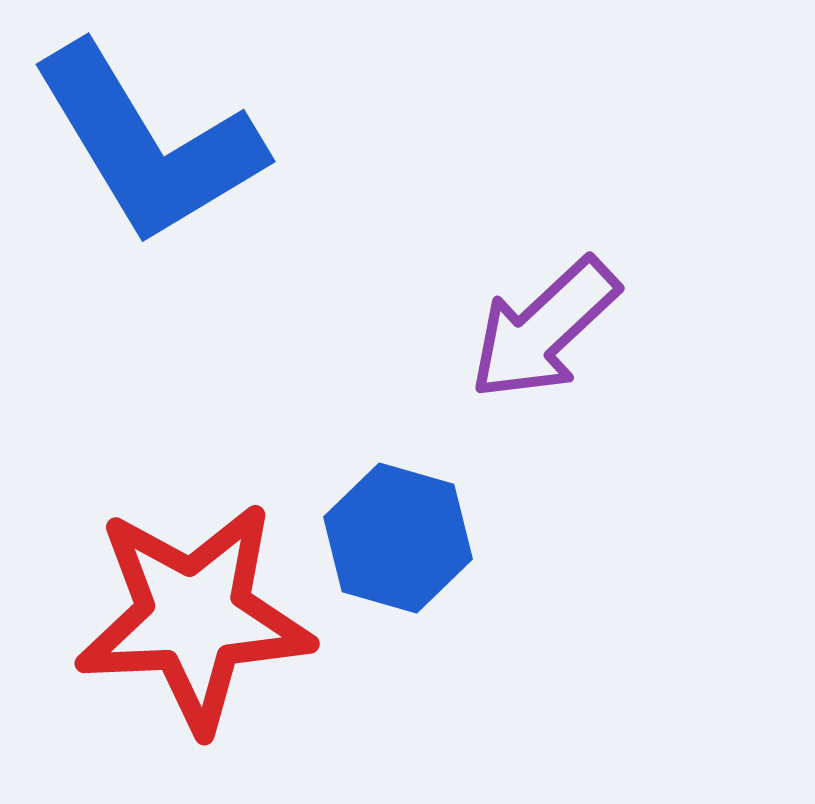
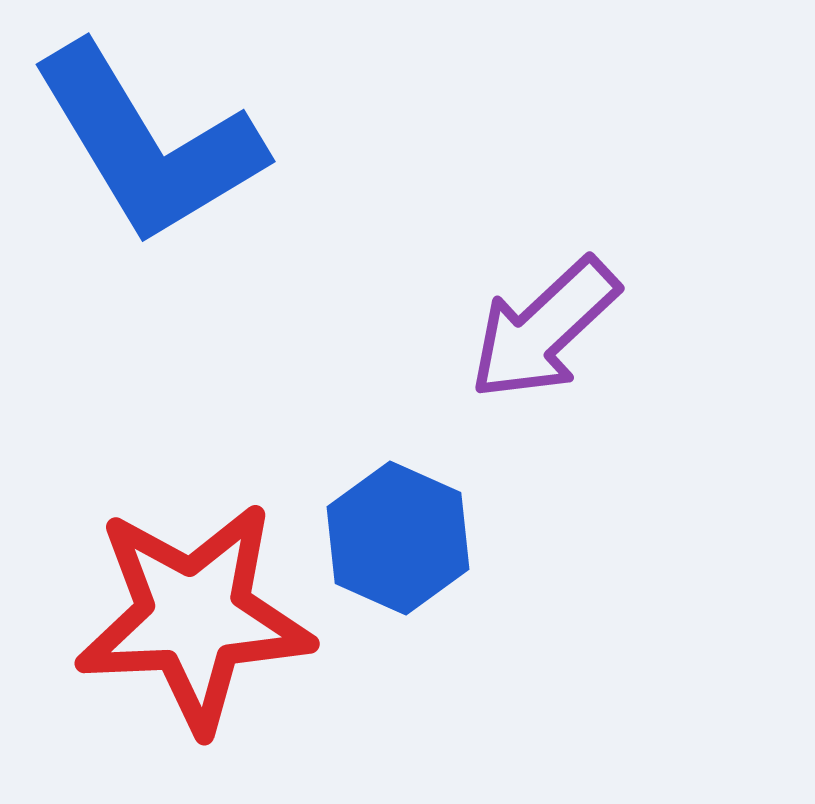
blue hexagon: rotated 8 degrees clockwise
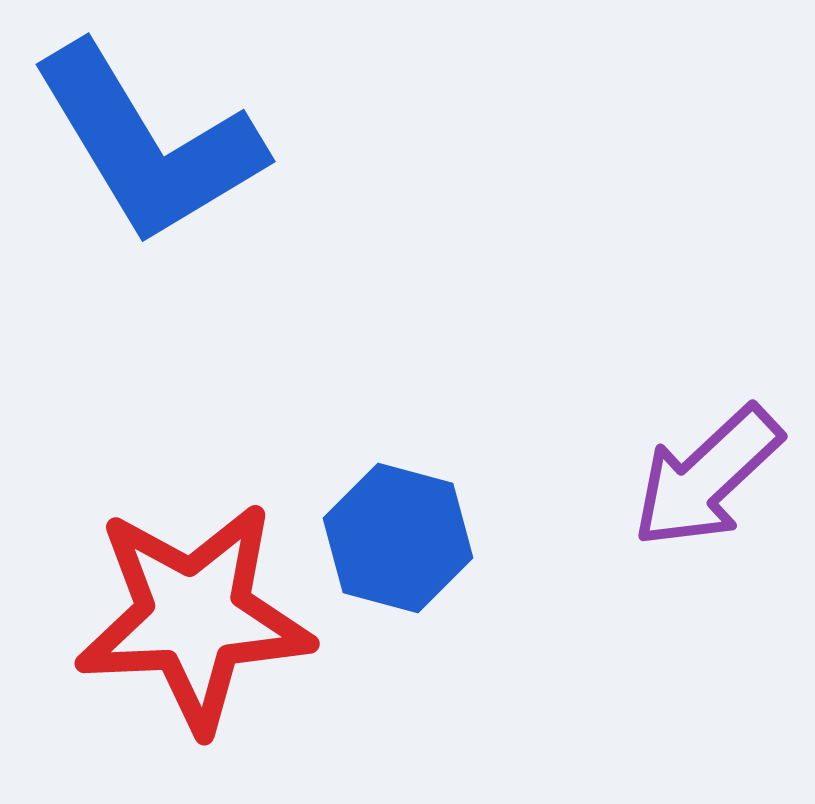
purple arrow: moved 163 px right, 148 px down
blue hexagon: rotated 9 degrees counterclockwise
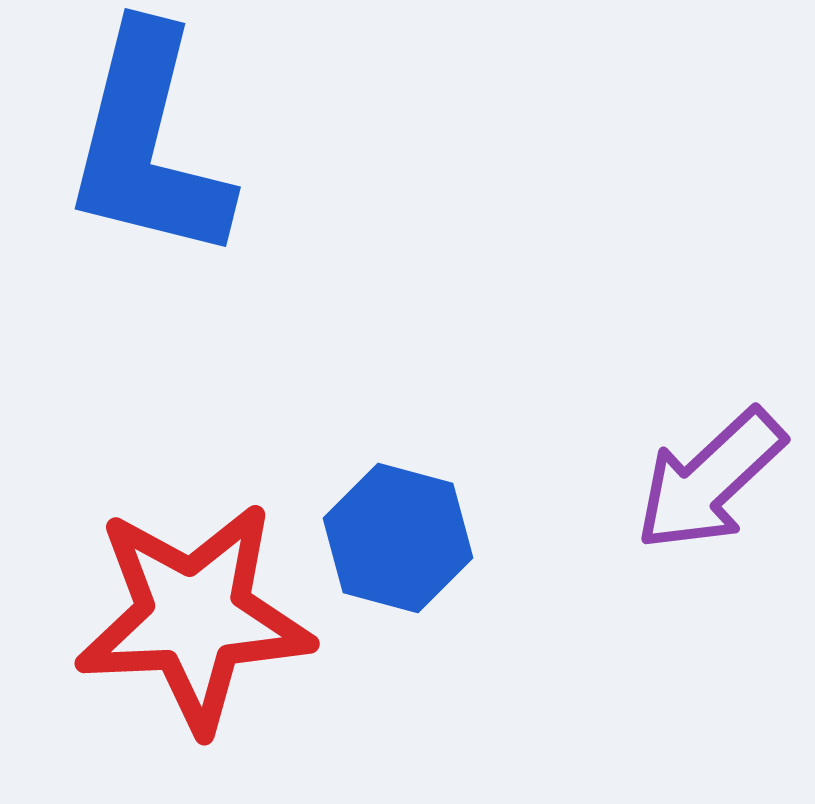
blue L-shape: rotated 45 degrees clockwise
purple arrow: moved 3 px right, 3 px down
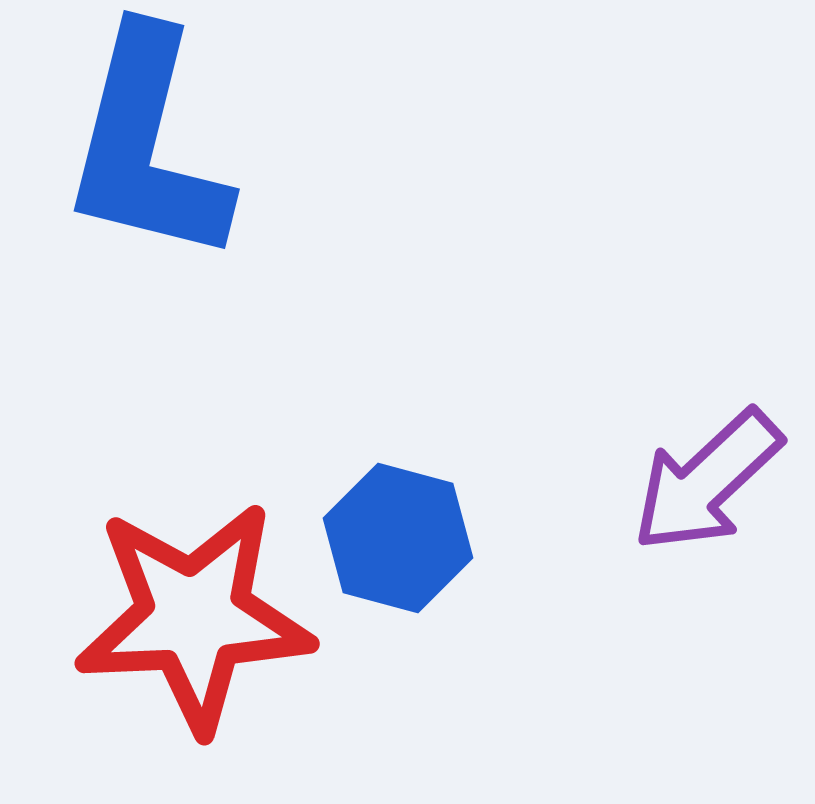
blue L-shape: moved 1 px left, 2 px down
purple arrow: moved 3 px left, 1 px down
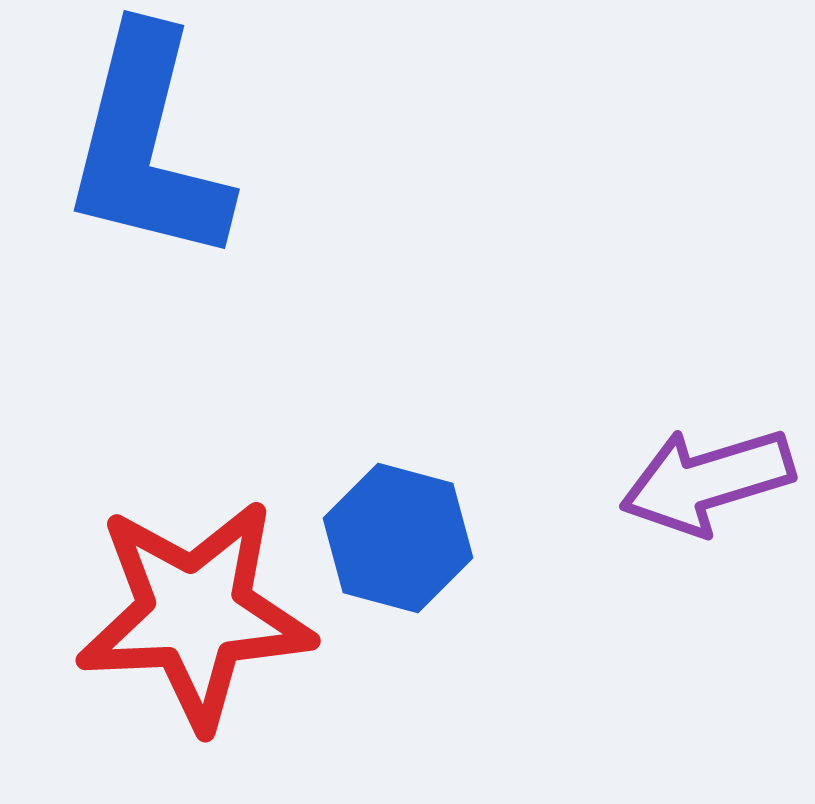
purple arrow: rotated 26 degrees clockwise
red star: moved 1 px right, 3 px up
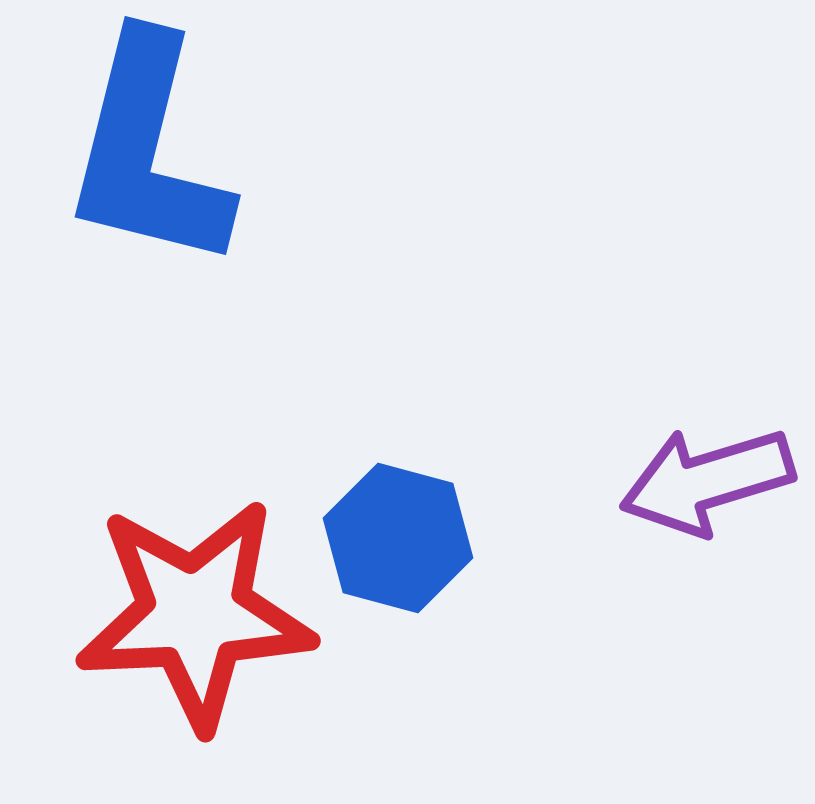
blue L-shape: moved 1 px right, 6 px down
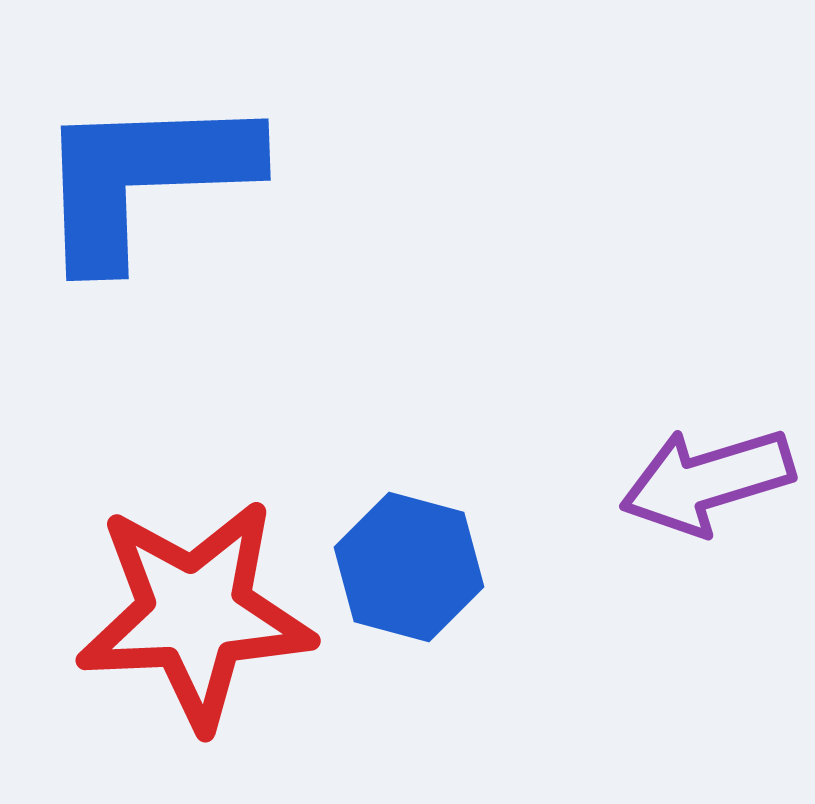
blue L-shape: moved 4 px left, 26 px down; rotated 74 degrees clockwise
blue hexagon: moved 11 px right, 29 px down
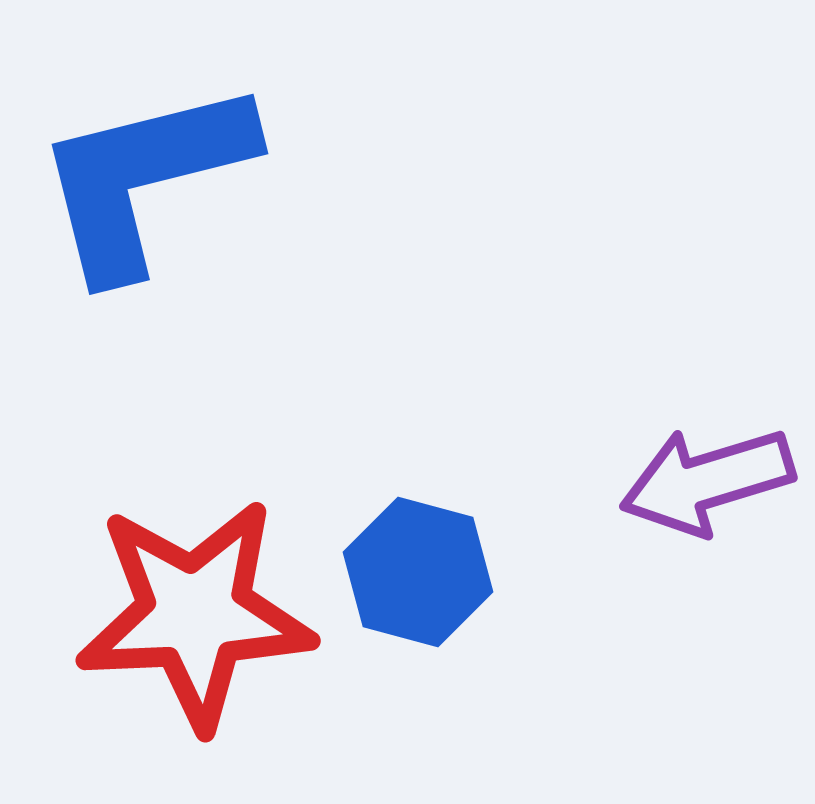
blue L-shape: rotated 12 degrees counterclockwise
blue hexagon: moved 9 px right, 5 px down
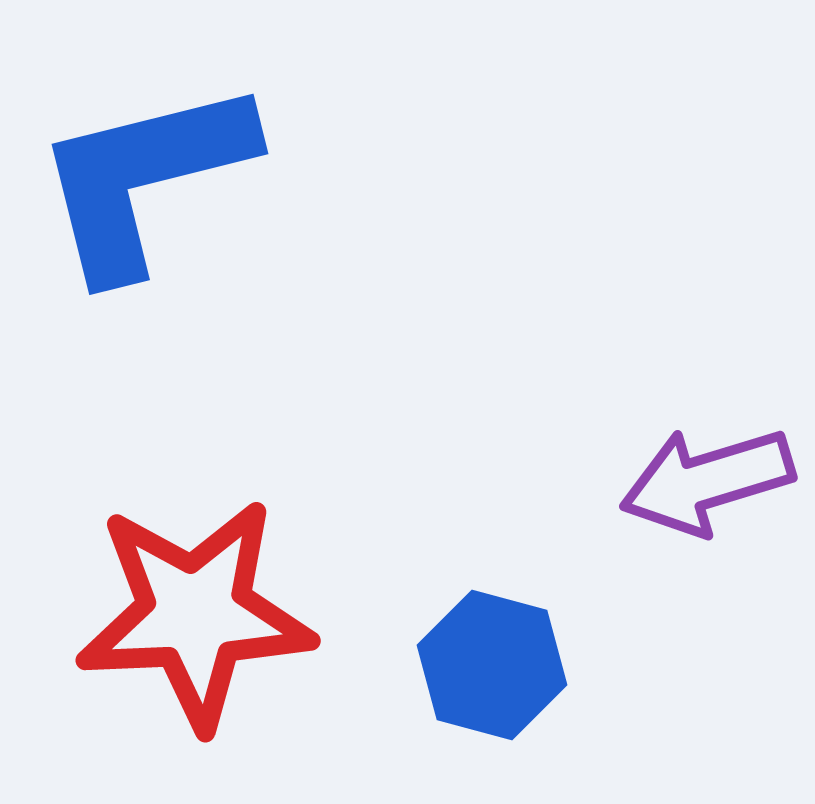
blue hexagon: moved 74 px right, 93 px down
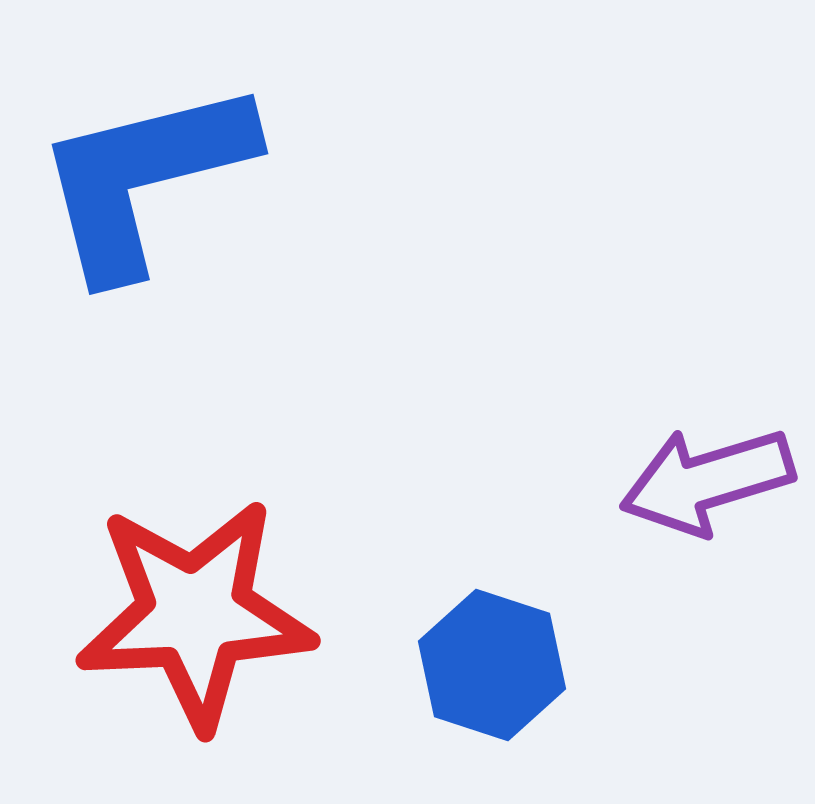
blue hexagon: rotated 3 degrees clockwise
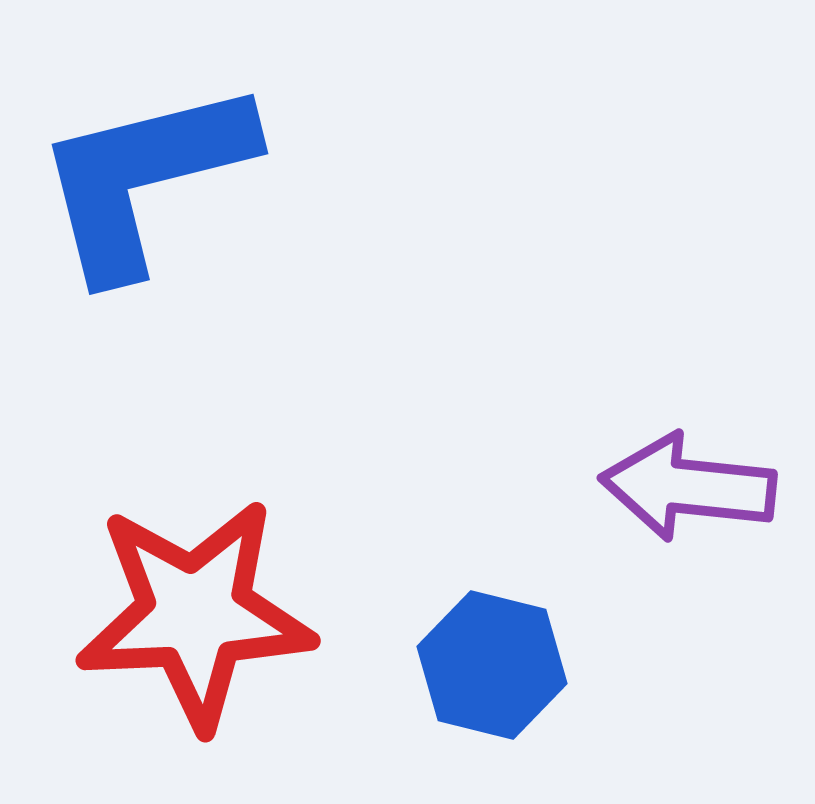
purple arrow: moved 19 px left, 6 px down; rotated 23 degrees clockwise
blue hexagon: rotated 4 degrees counterclockwise
